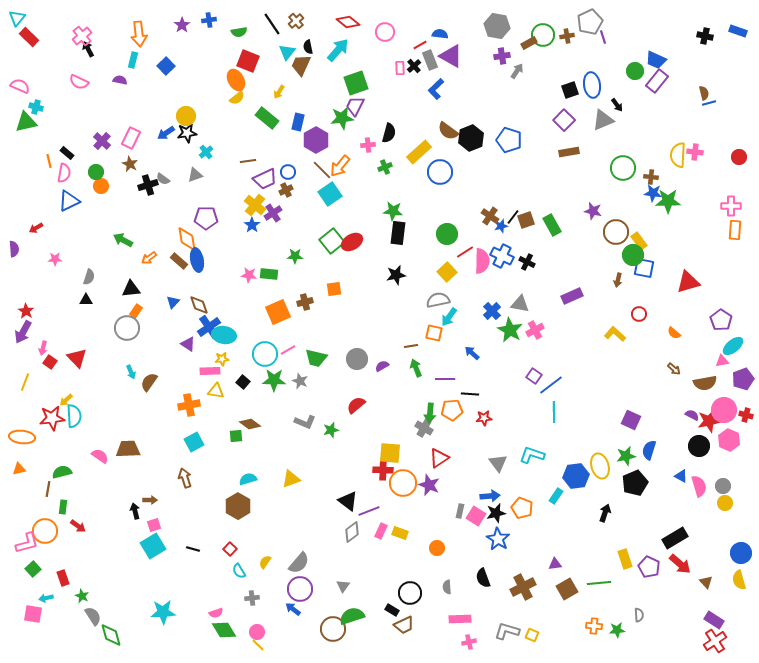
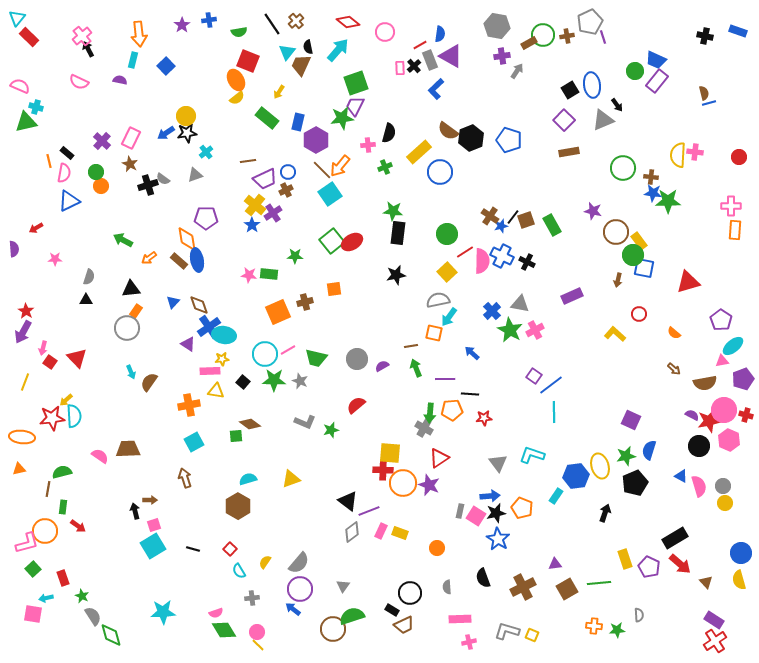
blue semicircle at (440, 34): rotated 91 degrees clockwise
black square at (570, 90): rotated 12 degrees counterclockwise
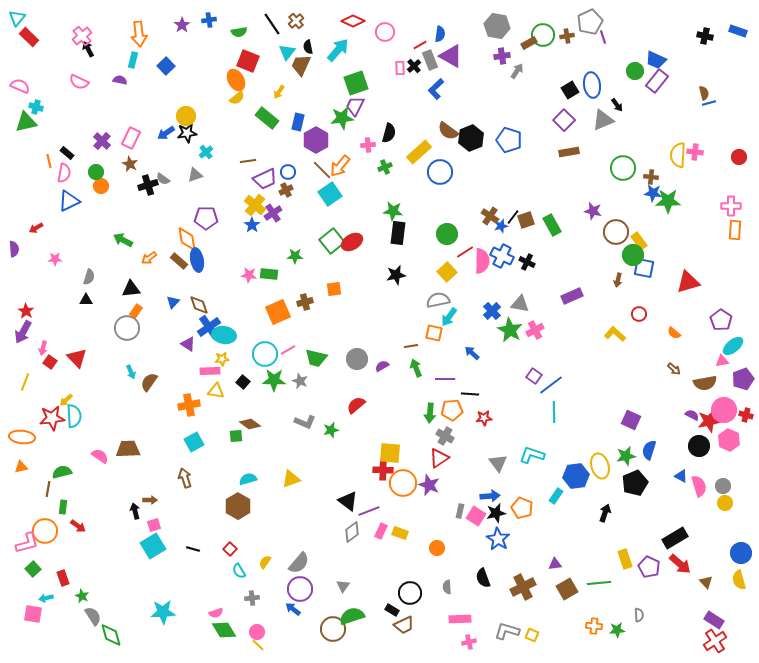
red diamond at (348, 22): moved 5 px right, 1 px up; rotated 15 degrees counterclockwise
gray cross at (424, 428): moved 21 px right, 8 px down
orange triangle at (19, 469): moved 2 px right, 2 px up
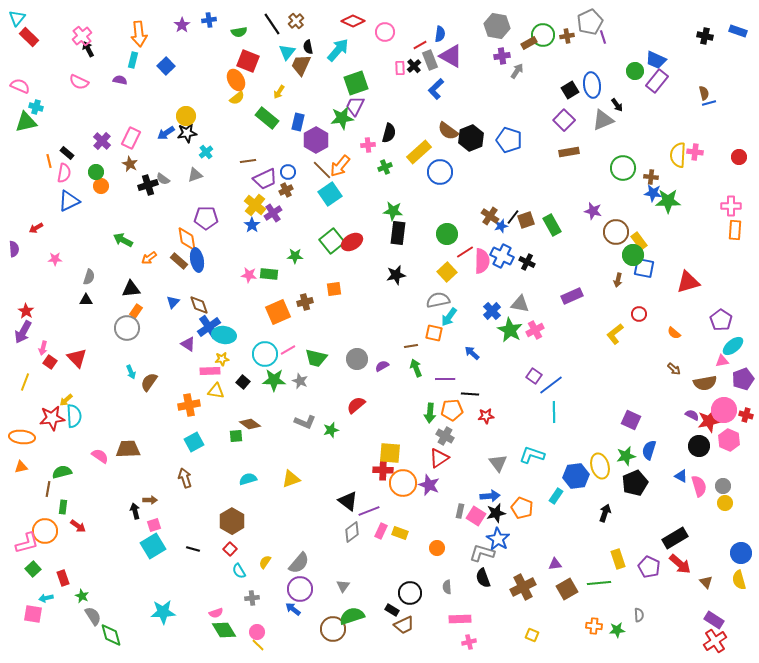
yellow L-shape at (615, 334): rotated 80 degrees counterclockwise
red star at (484, 418): moved 2 px right, 2 px up
brown hexagon at (238, 506): moved 6 px left, 15 px down
yellow rectangle at (625, 559): moved 7 px left
gray L-shape at (507, 631): moved 25 px left, 78 px up
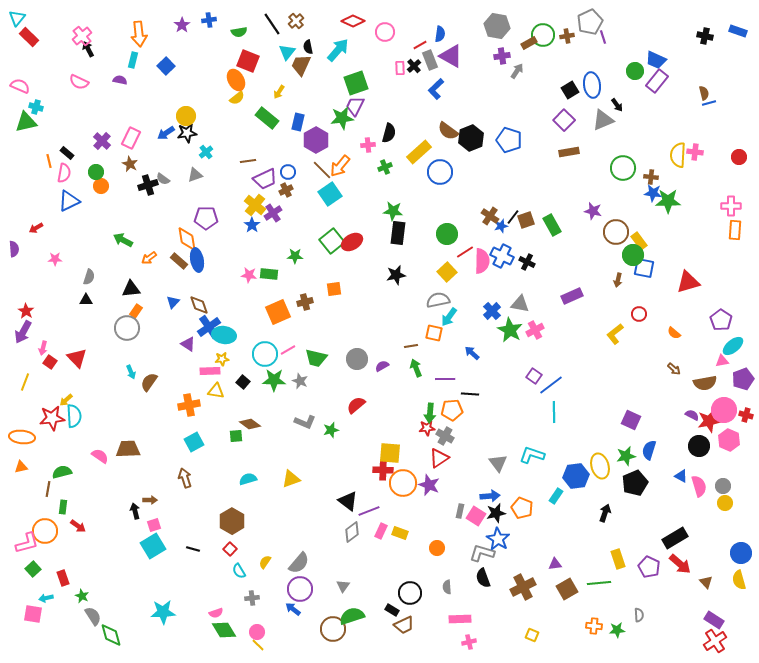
red star at (486, 416): moved 59 px left, 12 px down
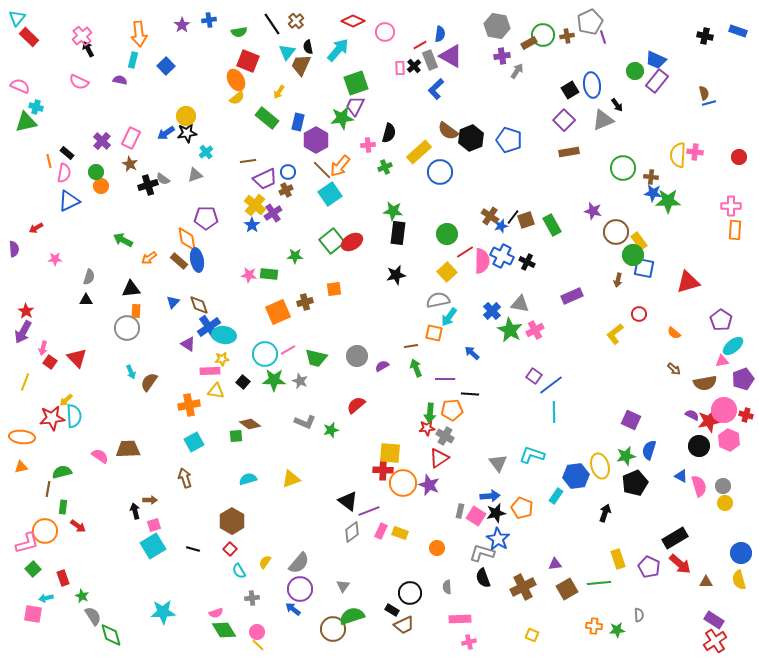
orange rectangle at (136, 311): rotated 32 degrees counterclockwise
gray circle at (357, 359): moved 3 px up
brown triangle at (706, 582): rotated 48 degrees counterclockwise
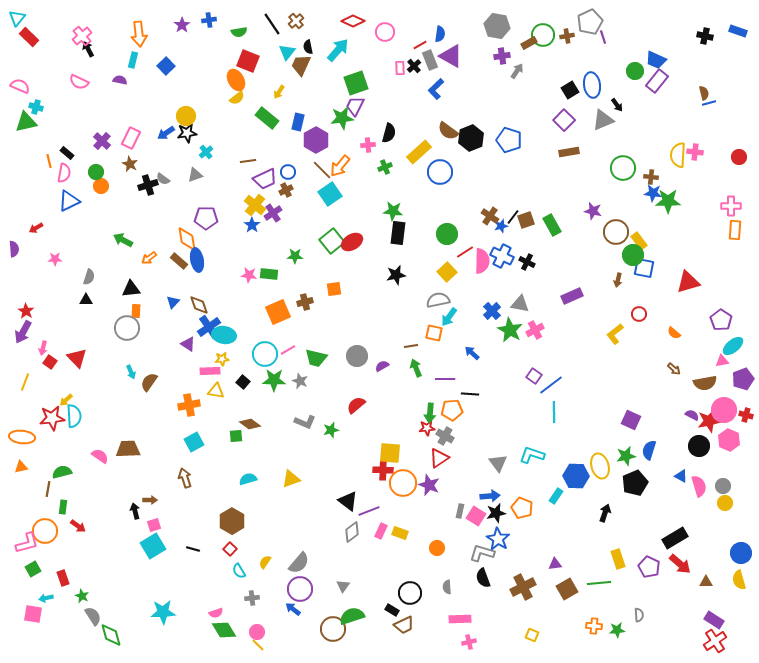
blue hexagon at (576, 476): rotated 10 degrees clockwise
green square at (33, 569): rotated 14 degrees clockwise
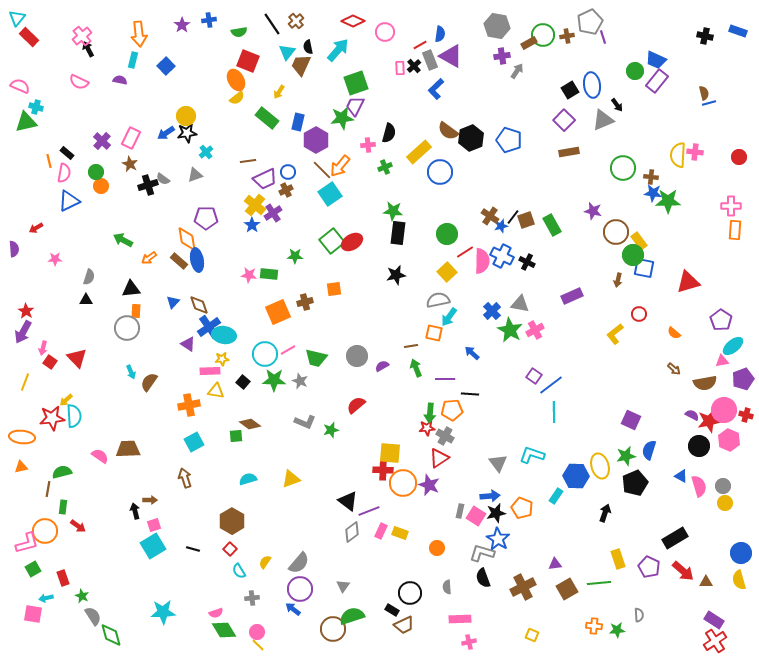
red arrow at (680, 564): moved 3 px right, 7 px down
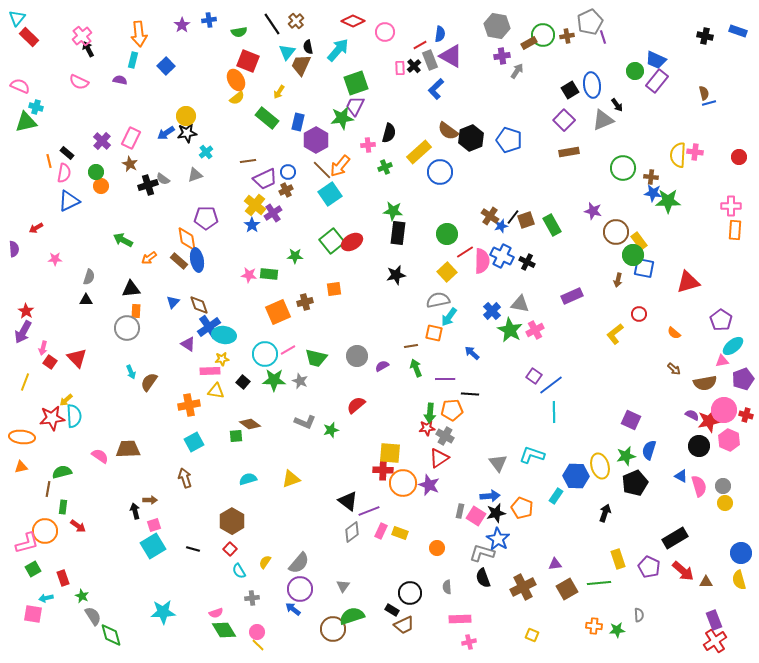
purple rectangle at (714, 620): rotated 36 degrees clockwise
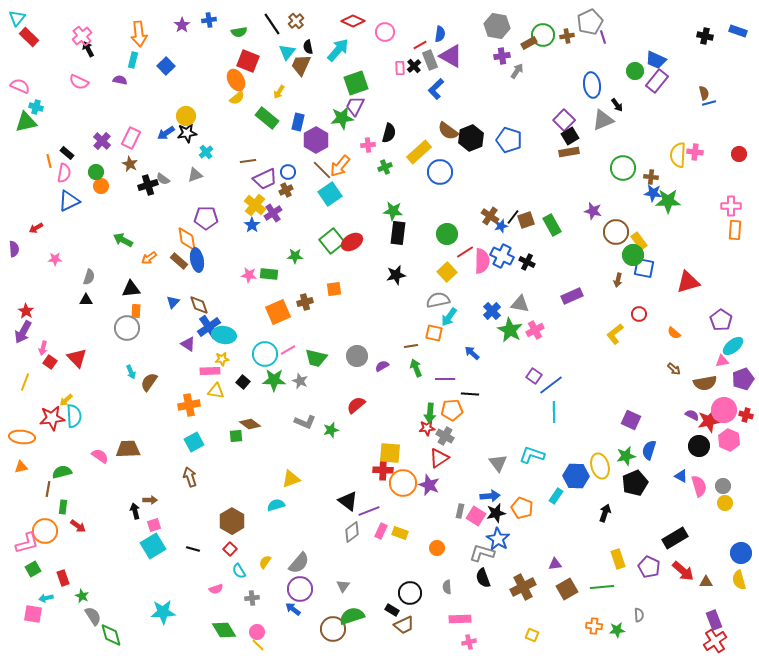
black square at (570, 90): moved 46 px down
red circle at (739, 157): moved 3 px up
brown arrow at (185, 478): moved 5 px right, 1 px up
cyan semicircle at (248, 479): moved 28 px right, 26 px down
green line at (599, 583): moved 3 px right, 4 px down
pink semicircle at (216, 613): moved 24 px up
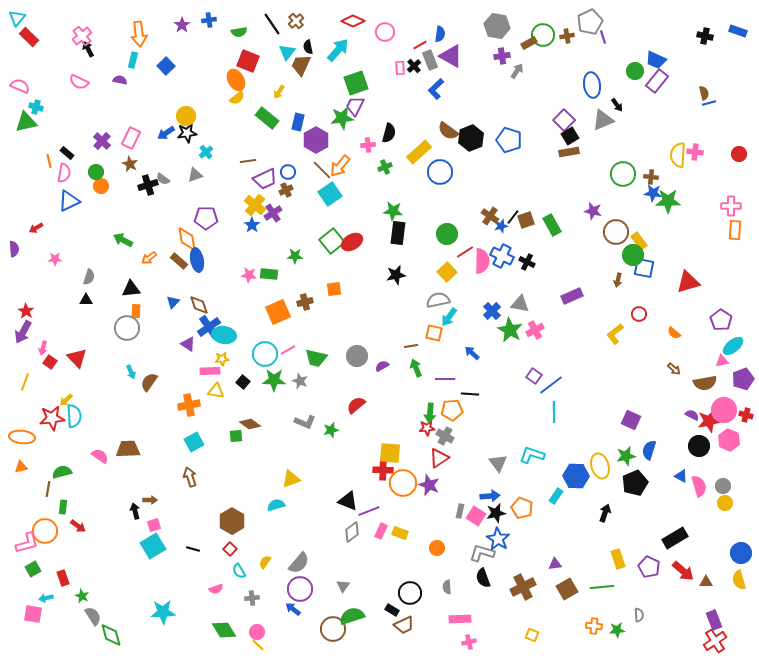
green circle at (623, 168): moved 6 px down
black triangle at (348, 501): rotated 15 degrees counterclockwise
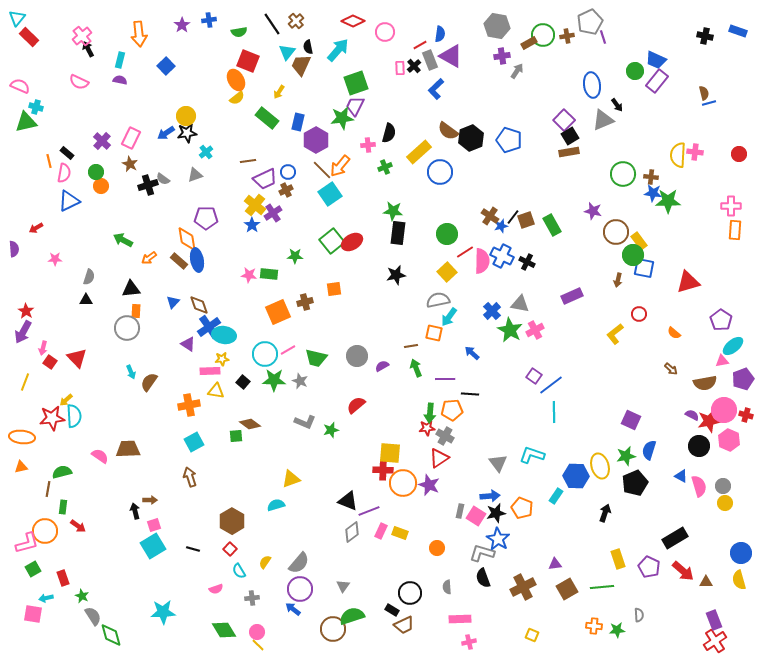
cyan rectangle at (133, 60): moved 13 px left
brown arrow at (674, 369): moved 3 px left
